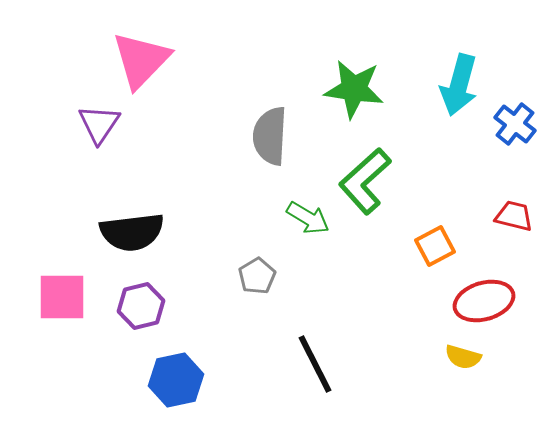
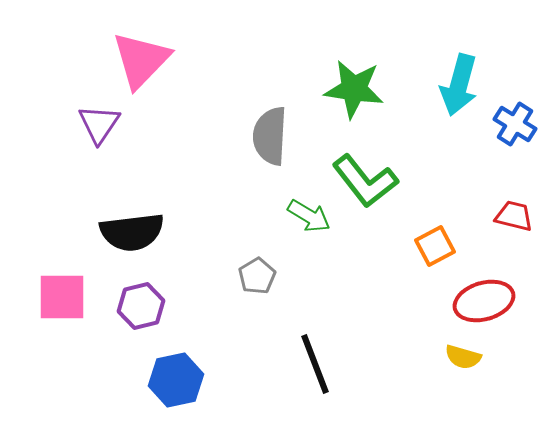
blue cross: rotated 6 degrees counterclockwise
green L-shape: rotated 86 degrees counterclockwise
green arrow: moved 1 px right, 2 px up
black line: rotated 6 degrees clockwise
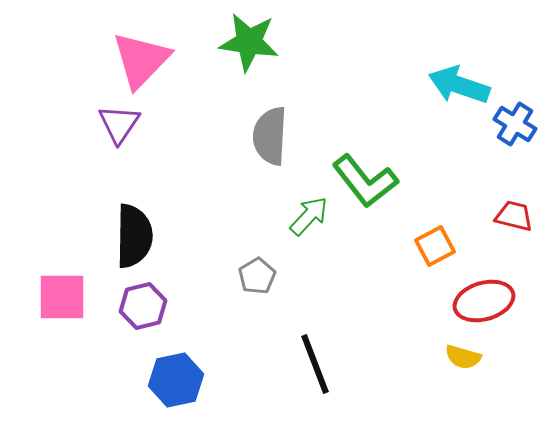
cyan arrow: rotated 94 degrees clockwise
green star: moved 105 px left, 47 px up
purple triangle: moved 20 px right
green arrow: rotated 78 degrees counterclockwise
black semicircle: moved 2 px right, 4 px down; rotated 82 degrees counterclockwise
purple hexagon: moved 2 px right
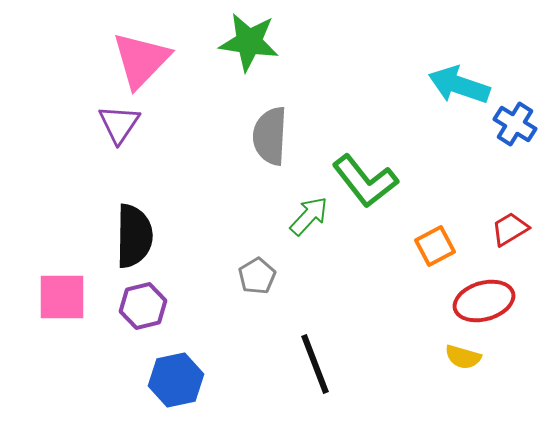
red trapezoid: moved 4 px left, 13 px down; rotated 45 degrees counterclockwise
